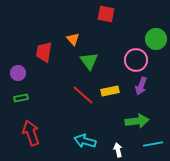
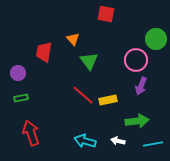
yellow rectangle: moved 2 px left, 9 px down
white arrow: moved 9 px up; rotated 64 degrees counterclockwise
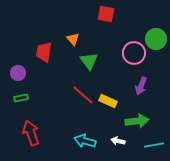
pink circle: moved 2 px left, 7 px up
yellow rectangle: moved 1 px down; rotated 36 degrees clockwise
cyan line: moved 1 px right, 1 px down
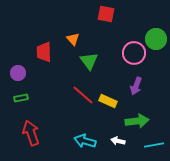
red trapezoid: rotated 10 degrees counterclockwise
purple arrow: moved 5 px left
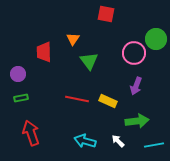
orange triangle: rotated 16 degrees clockwise
purple circle: moved 1 px down
red line: moved 6 px left, 4 px down; rotated 30 degrees counterclockwise
white arrow: rotated 32 degrees clockwise
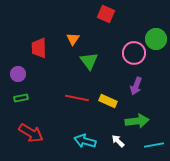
red square: rotated 12 degrees clockwise
red trapezoid: moved 5 px left, 4 px up
red line: moved 1 px up
red arrow: rotated 140 degrees clockwise
